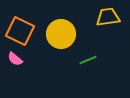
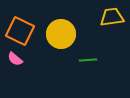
yellow trapezoid: moved 4 px right
green line: rotated 18 degrees clockwise
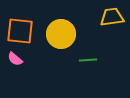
orange square: rotated 20 degrees counterclockwise
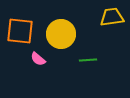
pink semicircle: moved 23 px right
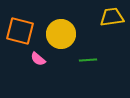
orange square: rotated 8 degrees clockwise
